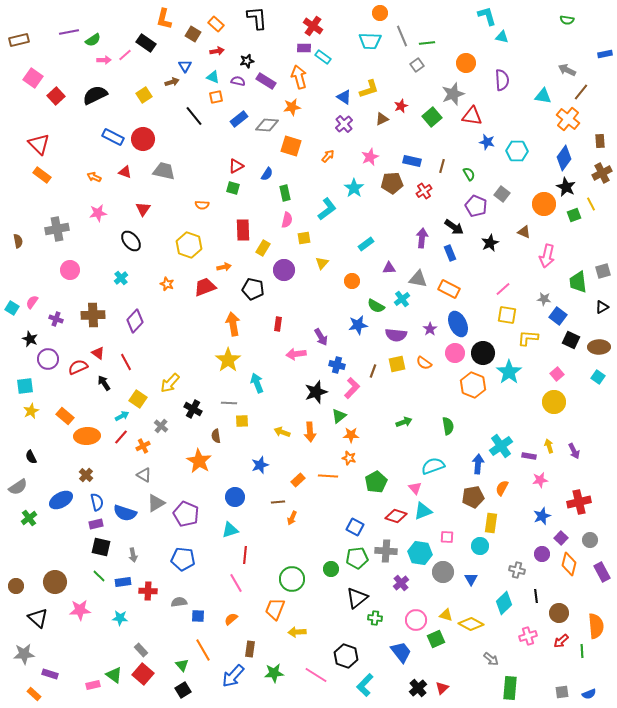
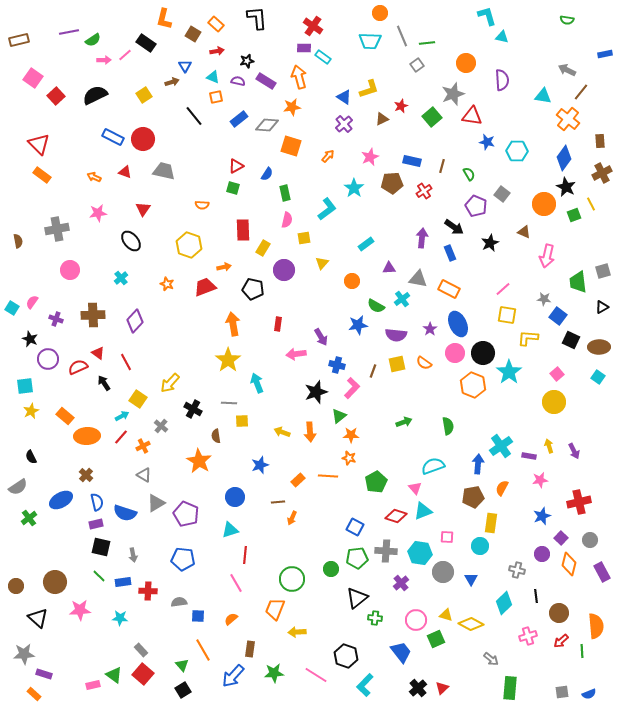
purple rectangle at (50, 674): moved 6 px left
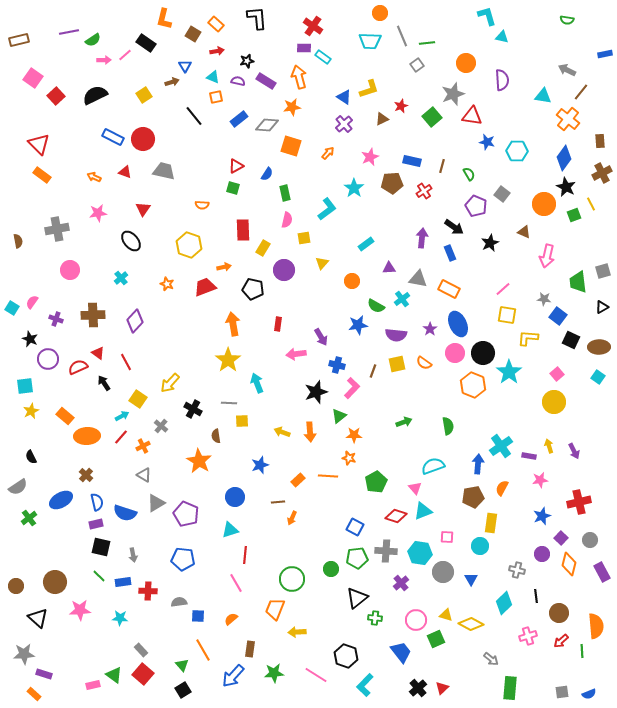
orange arrow at (328, 156): moved 3 px up
orange star at (351, 435): moved 3 px right
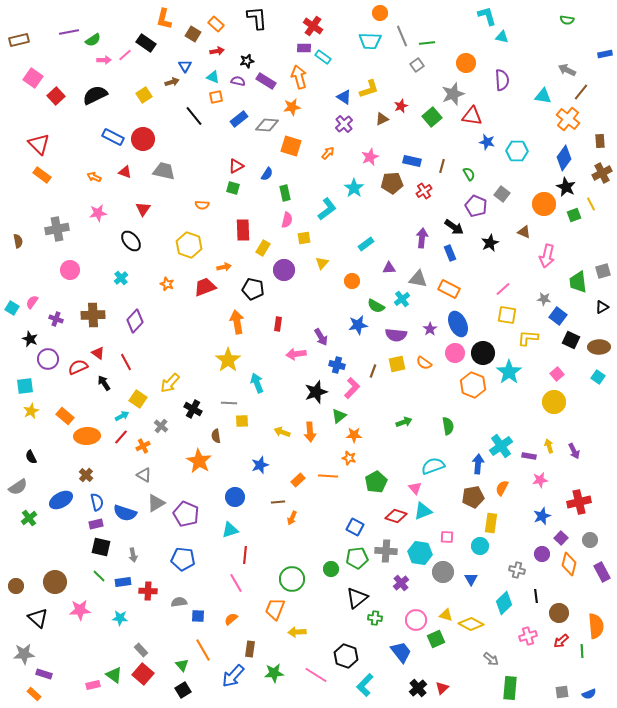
orange arrow at (233, 324): moved 4 px right, 2 px up
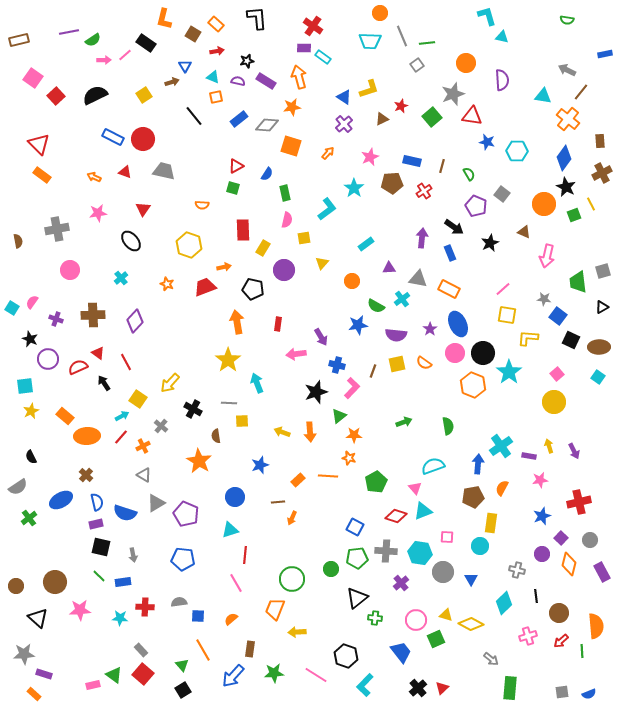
red cross at (148, 591): moved 3 px left, 16 px down
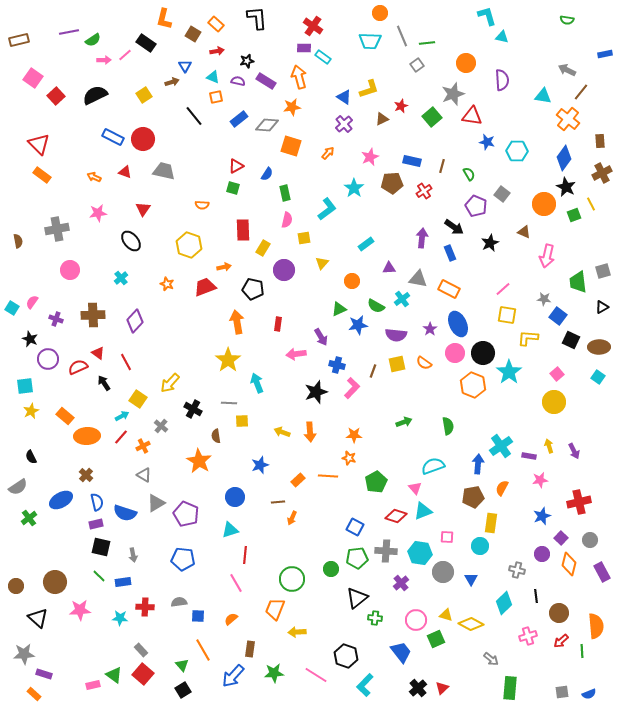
green triangle at (339, 416): moved 107 px up; rotated 14 degrees clockwise
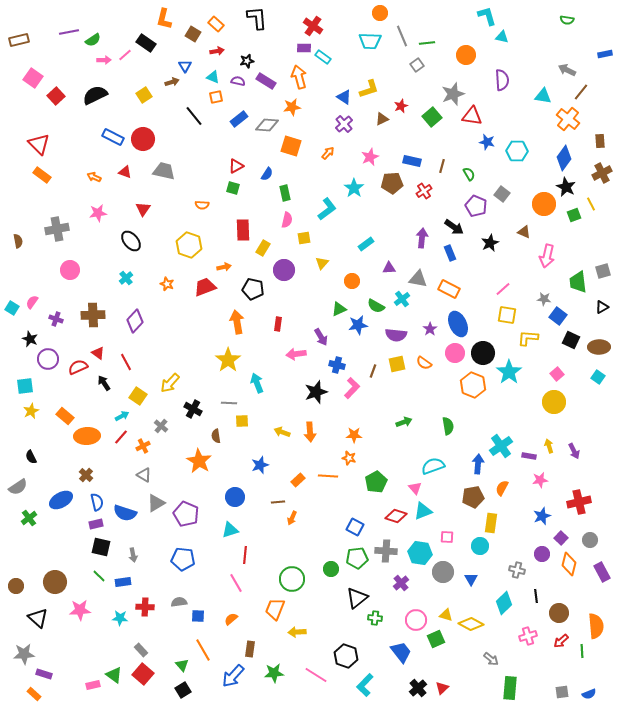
orange circle at (466, 63): moved 8 px up
cyan cross at (121, 278): moved 5 px right
yellow square at (138, 399): moved 3 px up
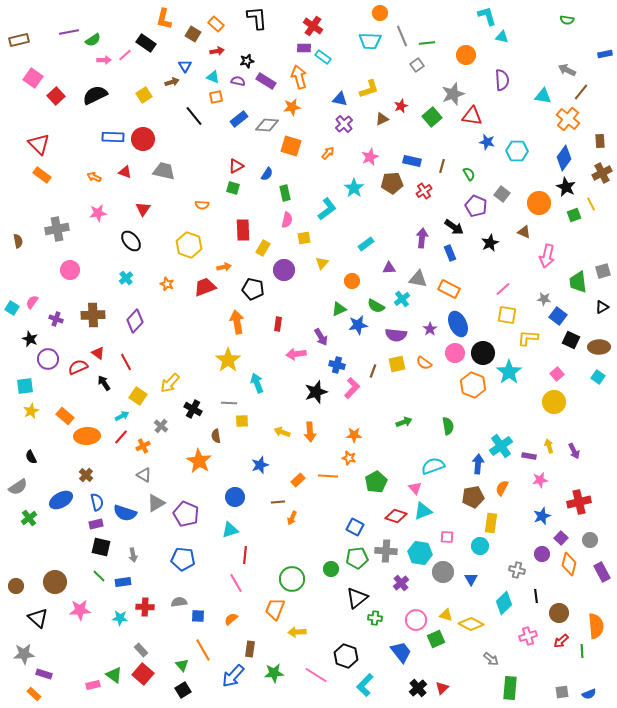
blue triangle at (344, 97): moved 4 px left, 2 px down; rotated 21 degrees counterclockwise
blue rectangle at (113, 137): rotated 25 degrees counterclockwise
orange circle at (544, 204): moved 5 px left, 1 px up
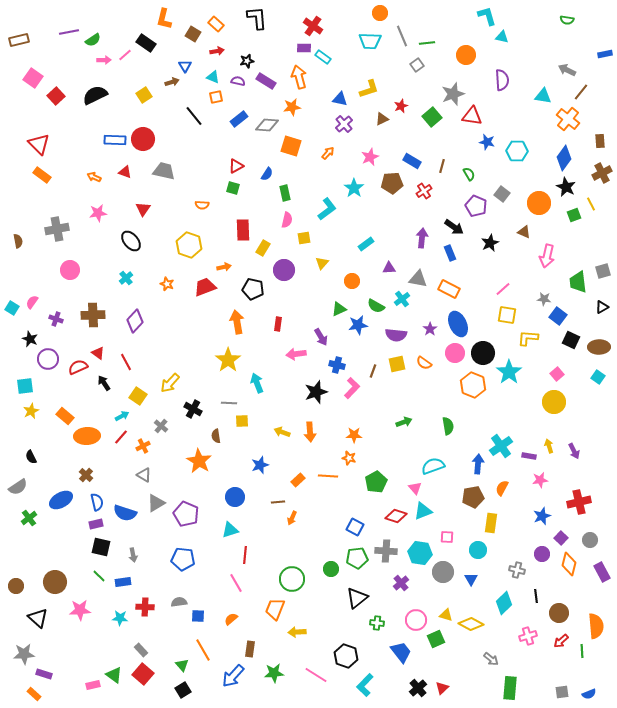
blue rectangle at (113, 137): moved 2 px right, 3 px down
blue rectangle at (412, 161): rotated 18 degrees clockwise
cyan circle at (480, 546): moved 2 px left, 4 px down
green cross at (375, 618): moved 2 px right, 5 px down
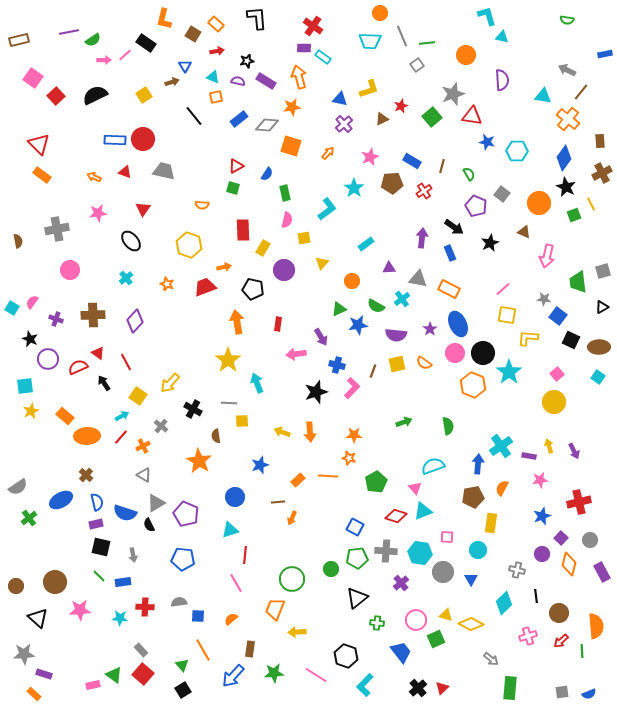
black semicircle at (31, 457): moved 118 px right, 68 px down
